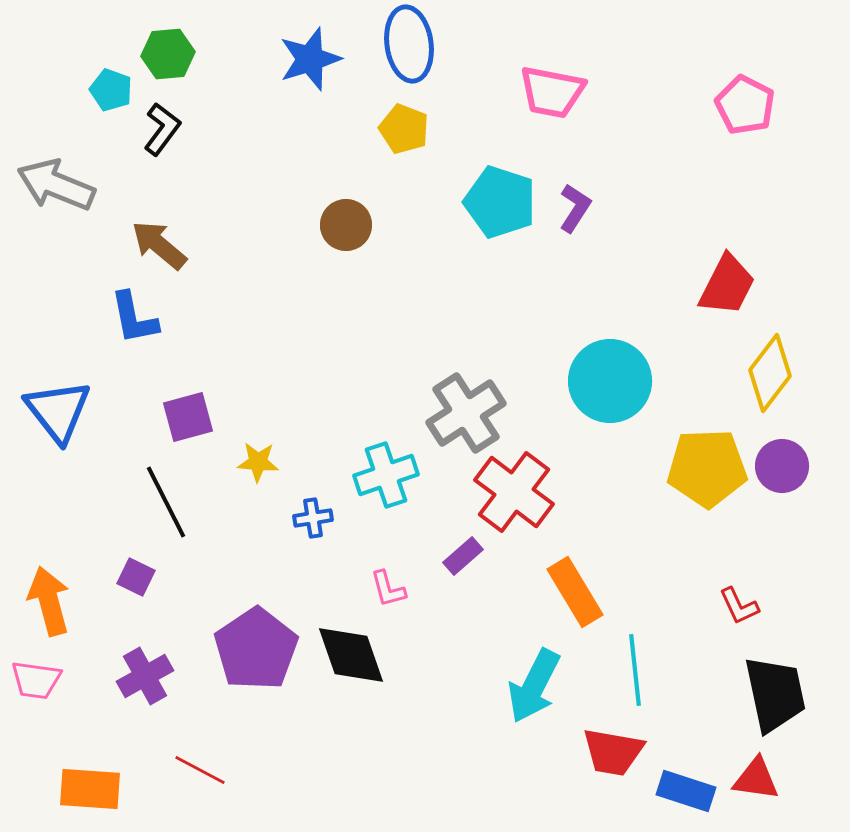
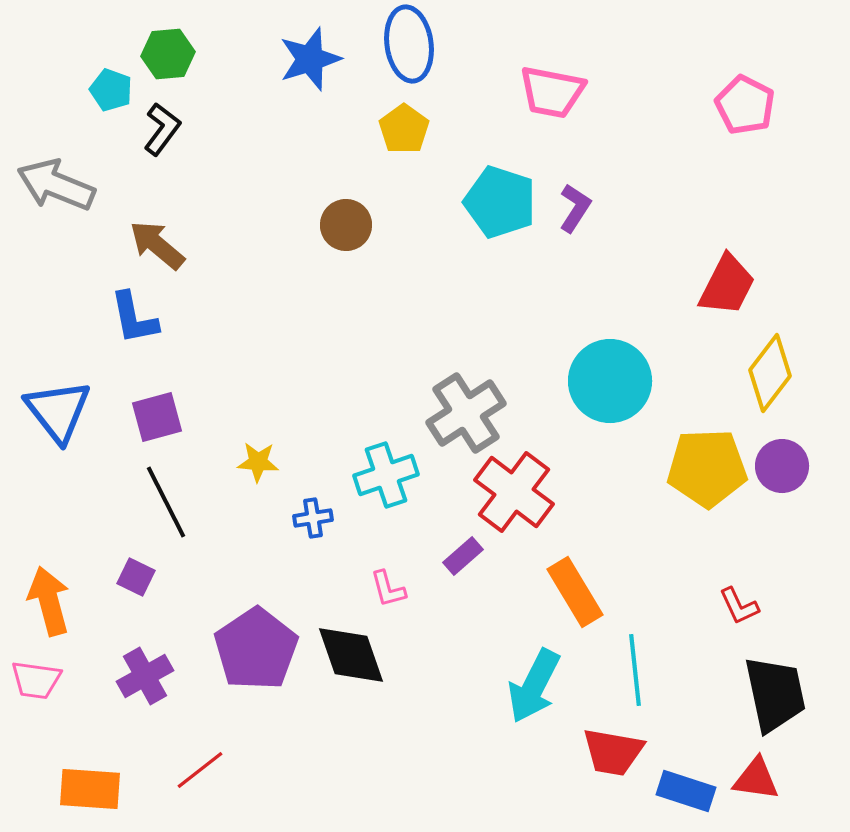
yellow pentagon at (404, 129): rotated 15 degrees clockwise
brown arrow at (159, 245): moved 2 px left
purple square at (188, 417): moved 31 px left
red line at (200, 770): rotated 66 degrees counterclockwise
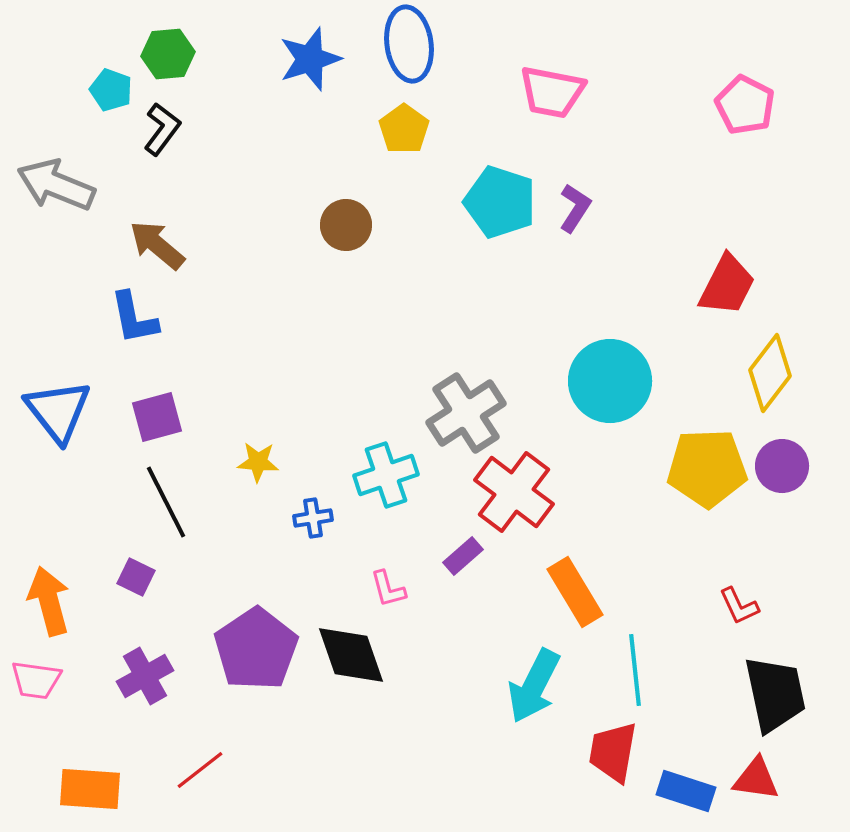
red trapezoid at (613, 752): rotated 90 degrees clockwise
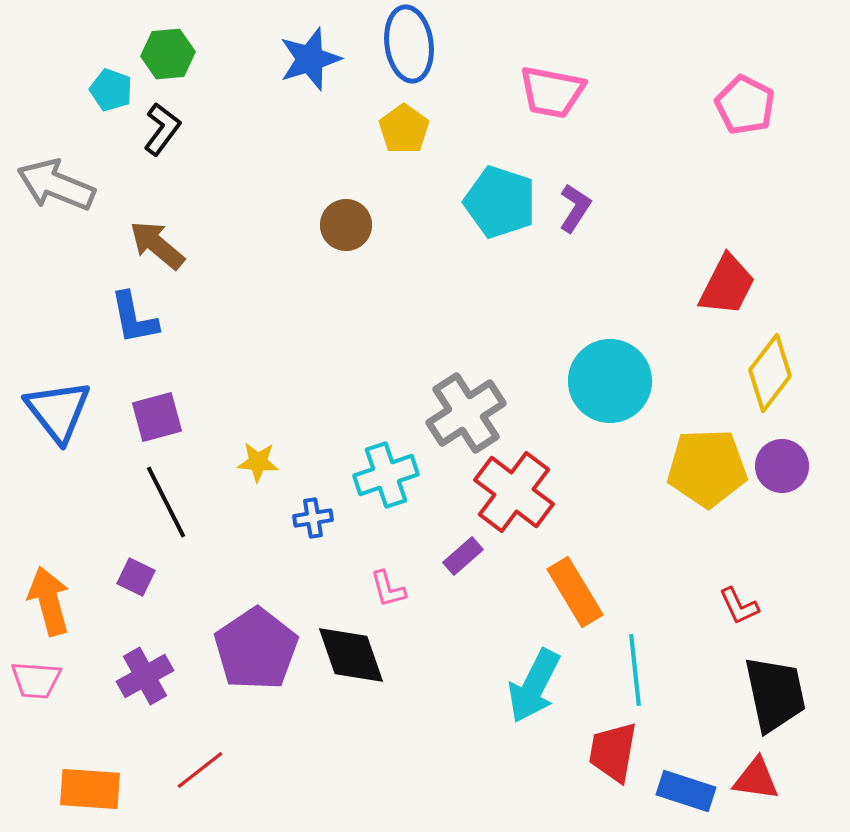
pink trapezoid at (36, 680): rotated 4 degrees counterclockwise
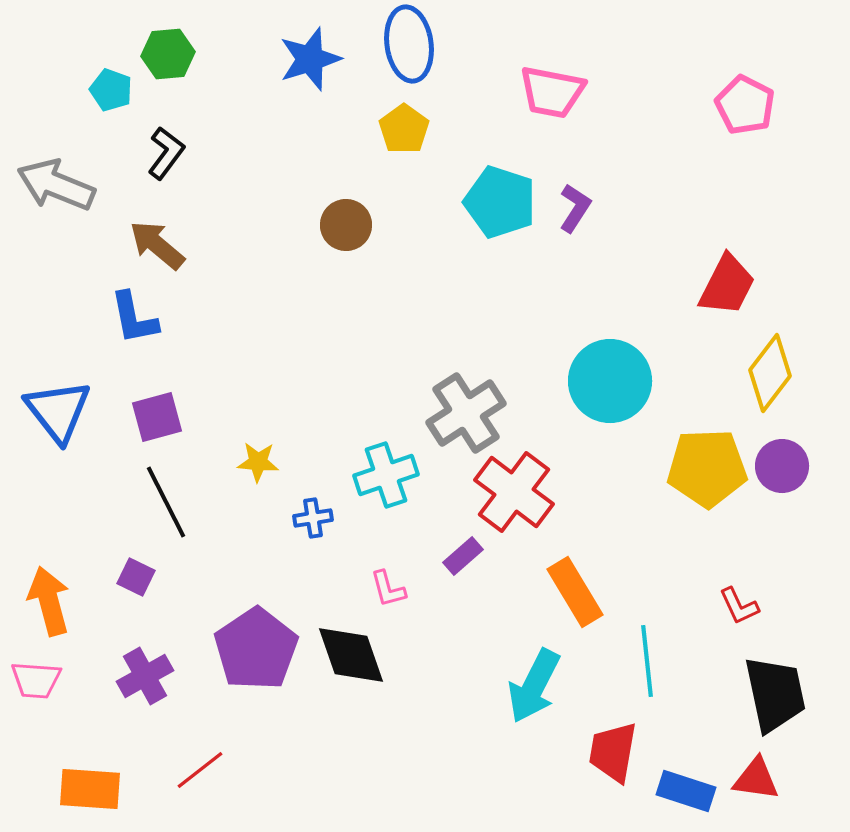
black L-shape at (162, 129): moved 4 px right, 24 px down
cyan line at (635, 670): moved 12 px right, 9 px up
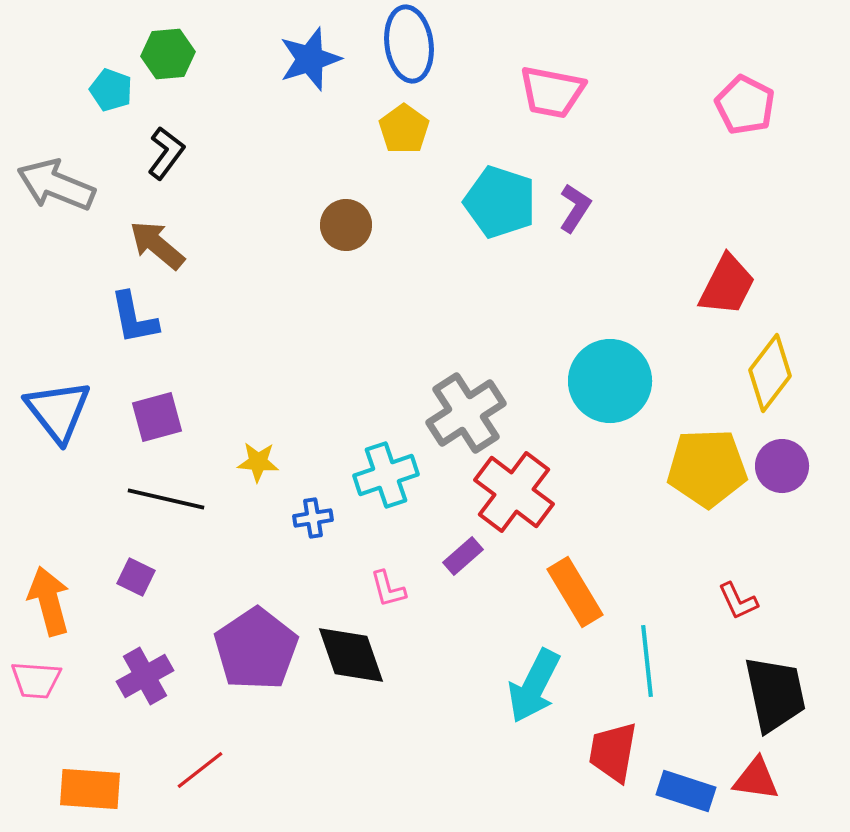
black line at (166, 502): moved 3 px up; rotated 50 degrees counterclockwise
red L-shape at (739, 606): moved 1 px left, 5 px up
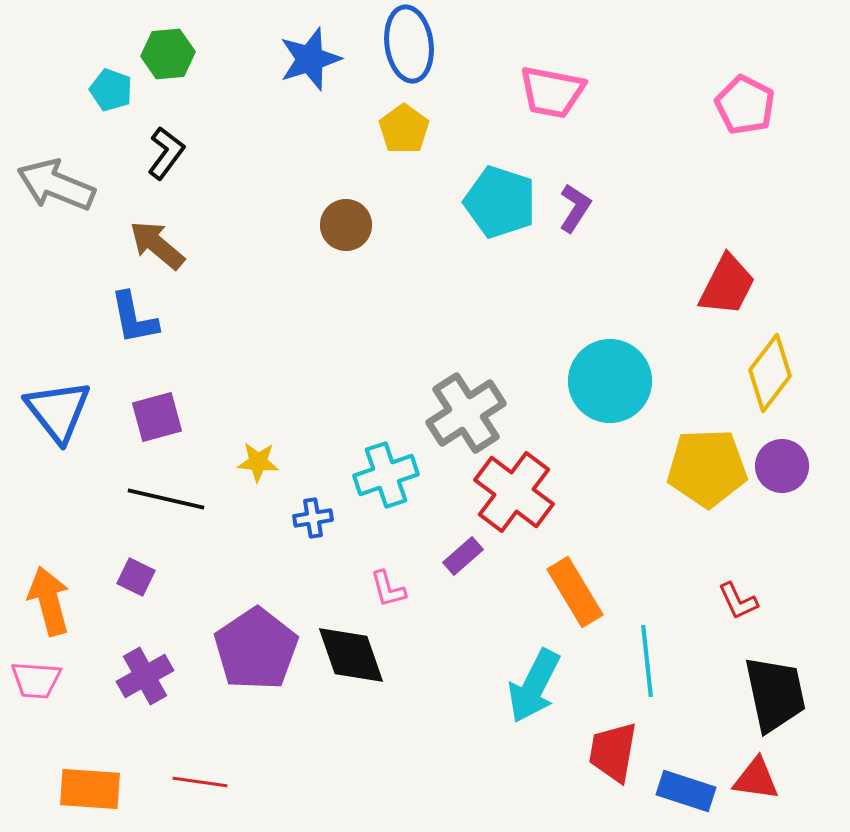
red line at (200, 770): moved 12 px down; rotated 46 degrees clockwise
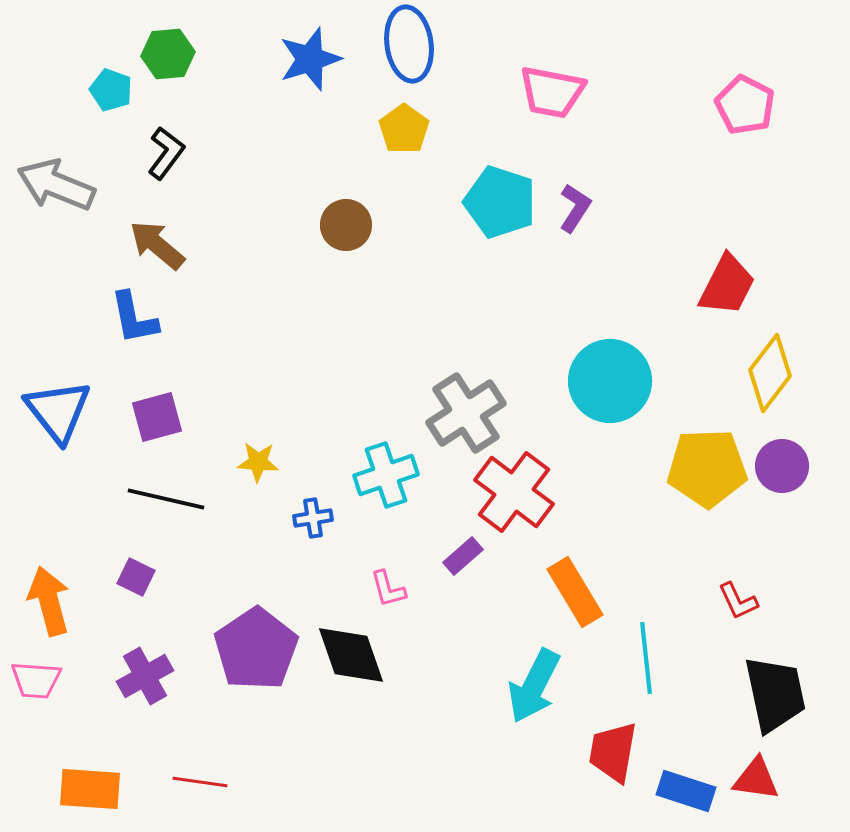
cyan line at (647, 661): moved 1 px left, 3 px up
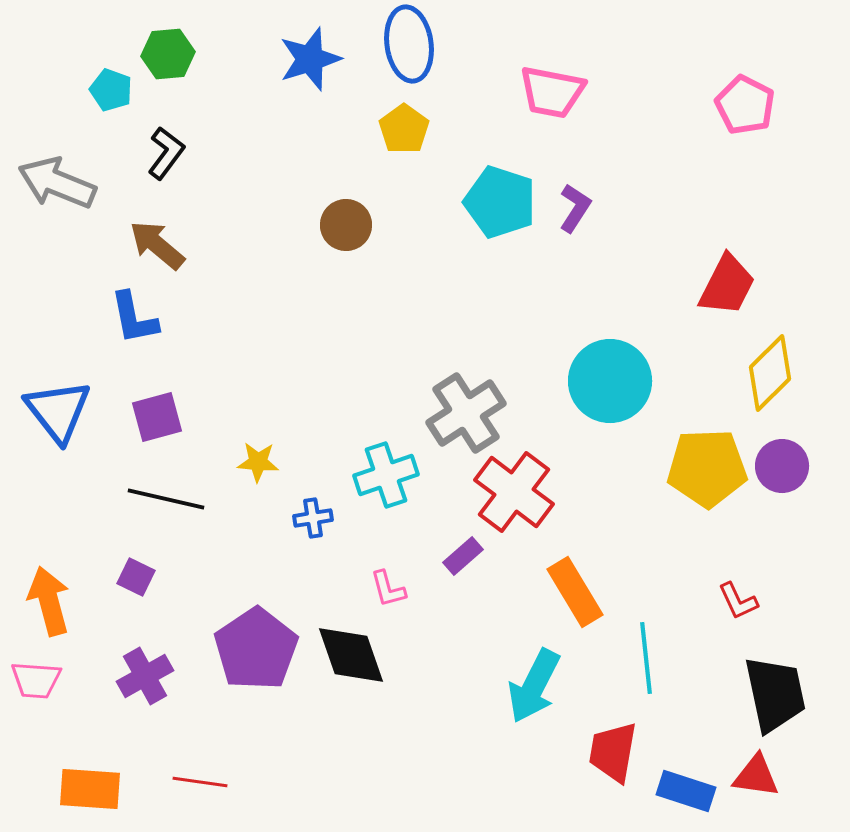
gray arrow at (56, 185): moved 1 px right, 2 px up
yellow diamond at (770, 373): rotated 8 degrees clockwise
red triangle at (756, 779): moved 3 px up
